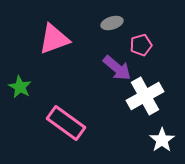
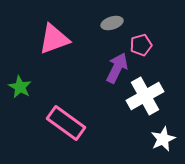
purple arrow: rotated 104 degrees counterclockwise
white star: moved 1 px right, 1 px up; rotated 10 degrees clockwise
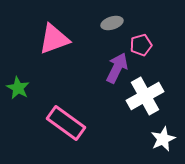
green star: moved 2 px left, 1 px down
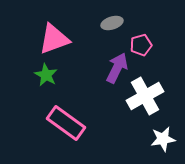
green star: moved 28 px right, 13 px up
white star: rotated 15 degrees clockwise
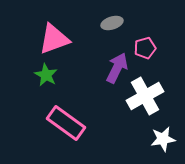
pink pentagon: moved 4 px right, 3 px down
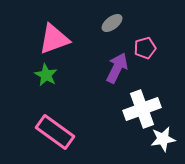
gray ellipse: rotated 20 degrees counterclockwise
white cross: moved 3 px left, 13 px down; rotated 9 degrees clockwise
pink rectangle: moved 11 px left, 9 px down
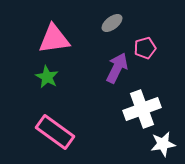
pink triangle: rotated 12 degrees clockwise
green star: moved 1 px right, 2 px down
white star: moved 5 px down
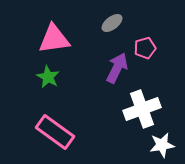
green star: moved 1 px right
white star: moved 1 px left, 1 px down
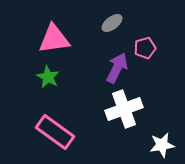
white cross: moved 18 px left
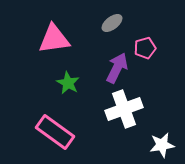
green star: moved 20 px right, 6 px down
